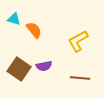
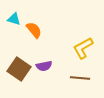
yellow L-shape: moved 5 px right, 7 px down
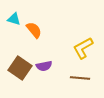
brown square: moved 1 px right, 1 px up
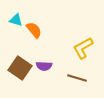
cyan triangle: moved 2 px right, 1 px down
purple semicircle: rotated 14 degrees clockwise
brown line: moved 3 px left; rotated 12 degrees clockwise
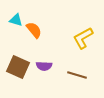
yellow L-shape: moved 10 px up
brown square: moved 2 px left, 1 px up; rotated 10 degrees counterclockwise
brown line: moved 3 px up
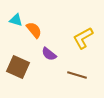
purple semicircle: moved 5 px right, 12 px up; rotated 35 degrees clockwise
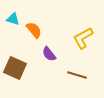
cyan triangle: moved 3 px left, 1 px up
purple semicircle: rotated 14 degrees clockwise
brown square: moved 3 px left, 1 px down
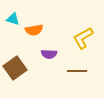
orange semicircle: rotated 120 degrees clockwise
purple semicircle: rotated 49 degrees counterclockwise
brown square: rotated 30 degrees clockwise
brown line: moved 4 px up; rotated 18 degrees counterclockwise
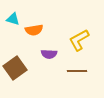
yellow L-shape: moved 4 px left, 2 px down
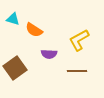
orange semicircle: rotated 42 degrees clockwise
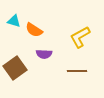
cyan triangle: moved 1 px right, 2 px down
yellow L-shape: moved 1 px right, 3 px up
purple semicircle: moved 5 px left
